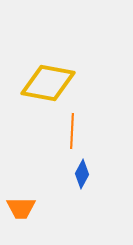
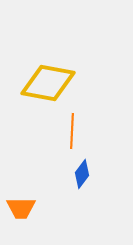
blue diamond: rotated 8 degrees clockwise
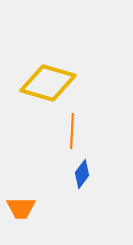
yellow diamond: rotated 6 degrees clockwise
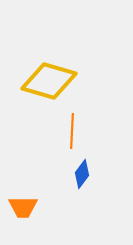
yellow diamond: moved 1 px right, 2 px up
orange trapezoid: moved 2 px right, 1 px up
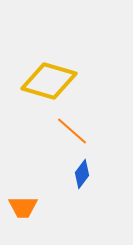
orange line: rotated 52 degrees counterclockwise
